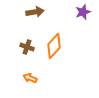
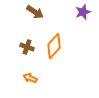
brown arrow: rotated 42 degrees clockwise
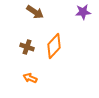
purple star: rotated 14 degrees clockwise
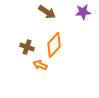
brown arrow: moved 12 px right
orange diamond: moved 1 px up
orange arrow: moved 10 px right, 13 px up
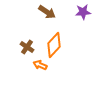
brown cross: rotated 16 degrees clockwise
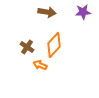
brown arrow: rotated 24 degrees counterclockwise
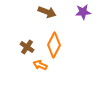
brown arrow: rotated 12 degrees clockwise
orange diamond: rotated 15 degrees counterclockwise
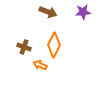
brown arrow: moved 1 px right
brown cross: moved 3 px left; rotated 16 degrees counterclockwise
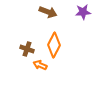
brown cross: moved 3 px right, 2 px down
